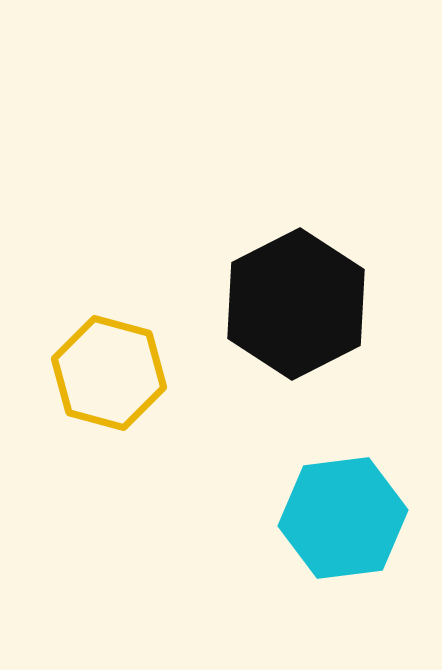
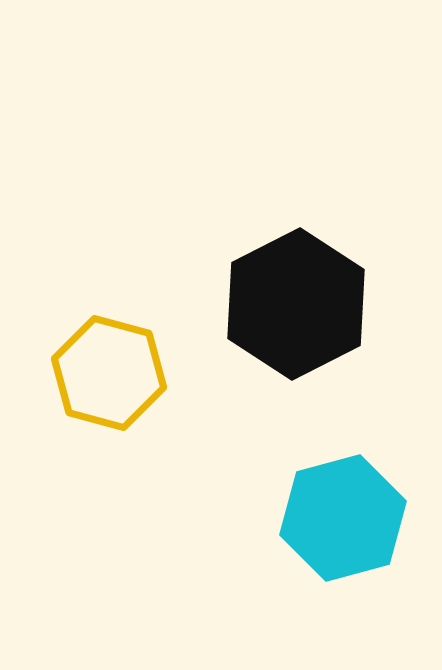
cyan hexagon: rotated 8 degrees counterclockwise
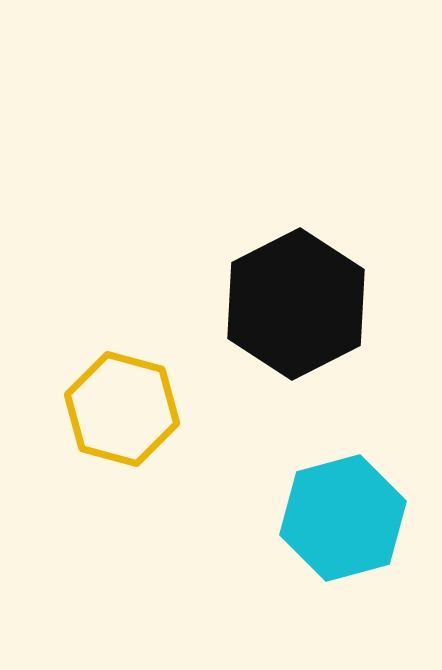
yellow hexagon: moved 13 px right, 36 px down
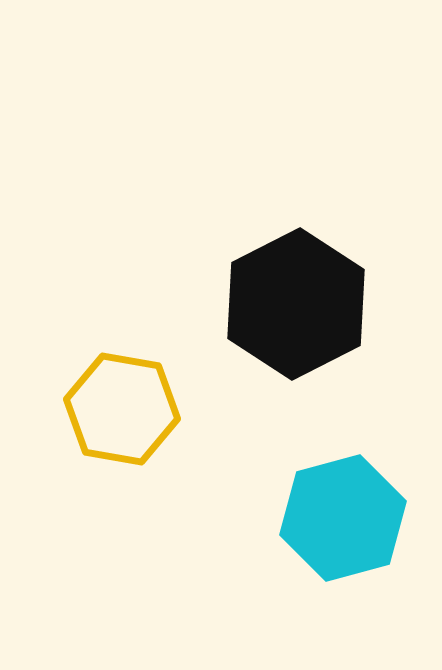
yellow hexagon: rotated 5 degrees counterclockwise
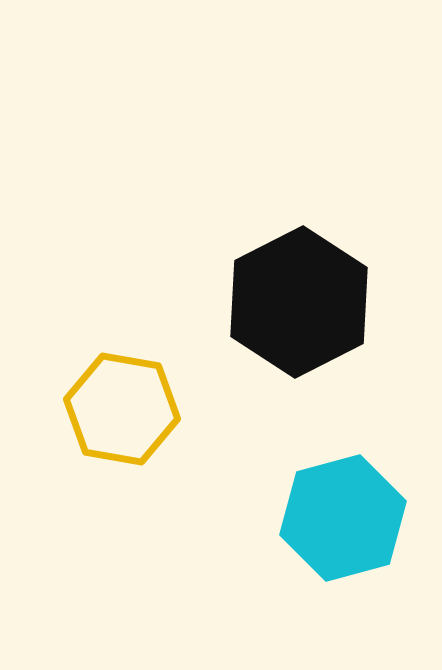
black hexagon: moved 3 px right, 2 px up
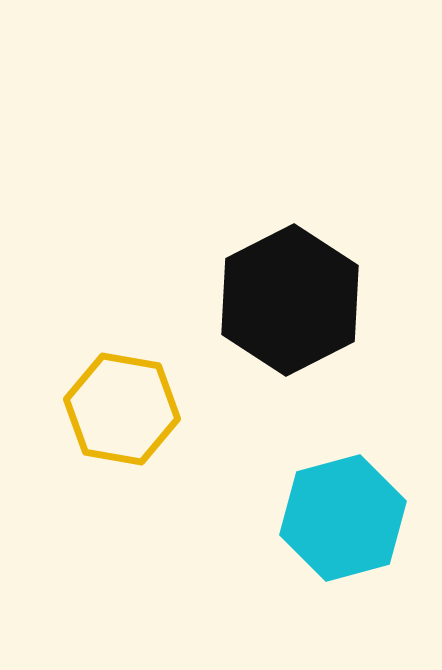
black hexagon: moved 9 px left, 2 px up
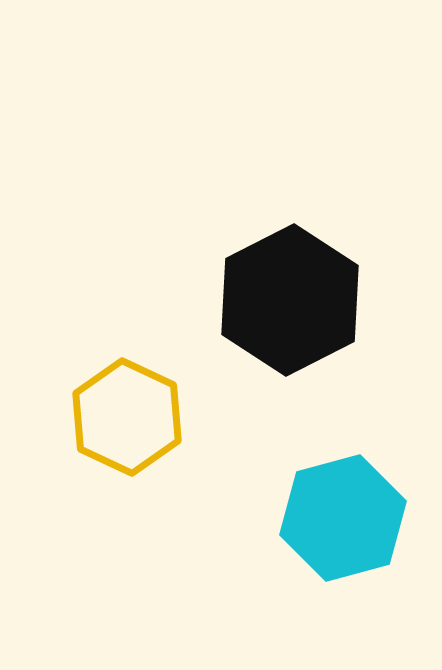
yellow hexagon: moved 5 px right, 8 px down; rotated 15 degrees clockwise
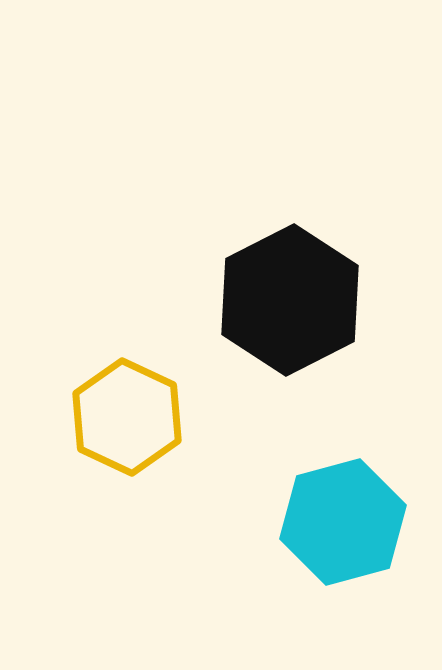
cyan hexagon: moved 4 px down
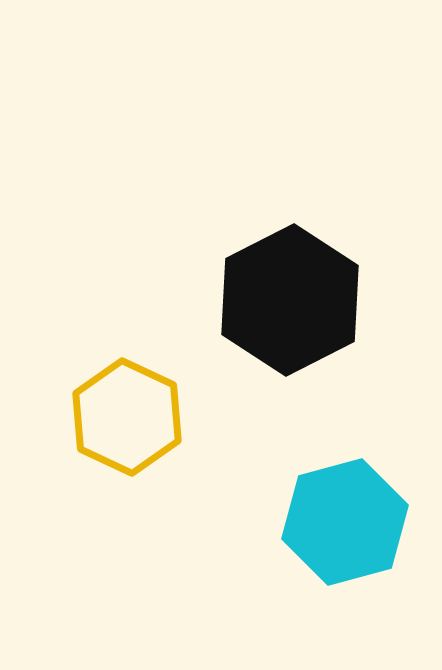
cyan hexagon: moved 2 px right
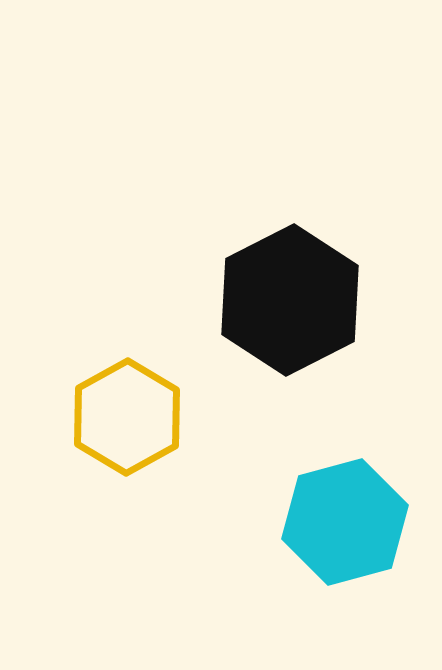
yellow hexagon: rotated 6 degrees clockwise
